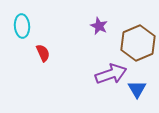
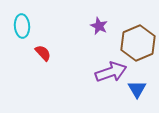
red semicircle: rotated 18 degrees counterclockwise
purple arrow: moved 2 px up
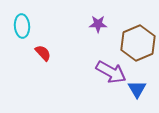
purple star: moved 1 px left, 2 px up; rotated 24 degrees counterclockwise
purple arrow: rotated 48 degrees clockwise
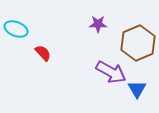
cyan ellipse: moved 6 px left, 3 px down; rotated 65 degrees counterclockwise
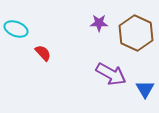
purple star: moved 1 px right, 1 px up
brown hexagon: moved 2 px left, 10 px up; rotated 12 degrees counterclockwise
purple arrow: moved 2 px down
blue triangle: moved 8 px right
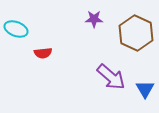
purple star: moved 5 px left, 4 px up
red semicircle: rotated 126 degrees clockwise
purple arrow: moved 3 px down; rotated 12 degrees clockwise
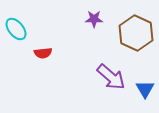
cyan ellipse: rotated 30 degrees clockwise
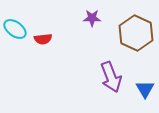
purple star: moved 2 px left, 1 px up
cyan ellipse: moved 1 px left; rotated 15 degrees counterclockwise
red semicircle: moved 14 px up
purple arrow: rotated 28 degrees clockwise
